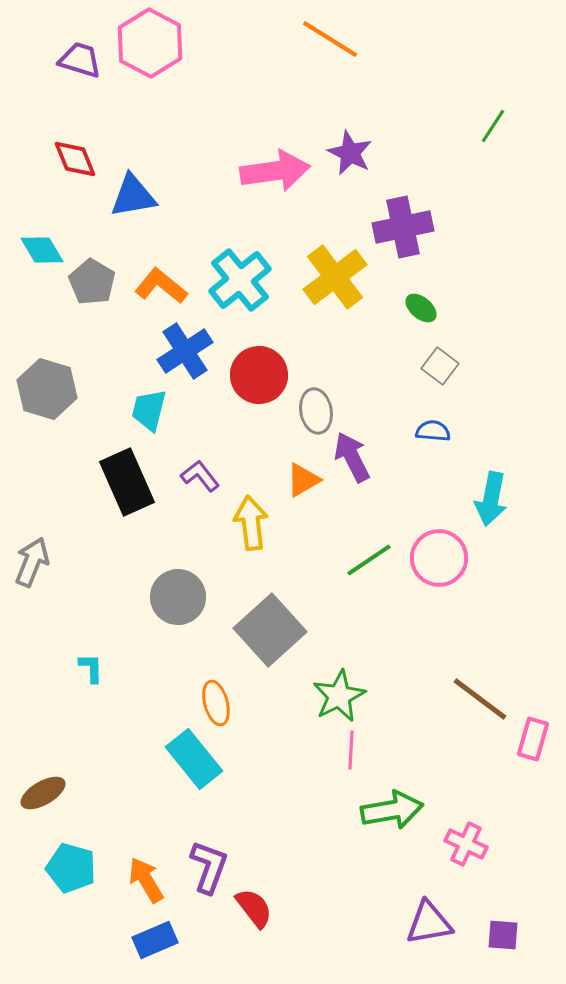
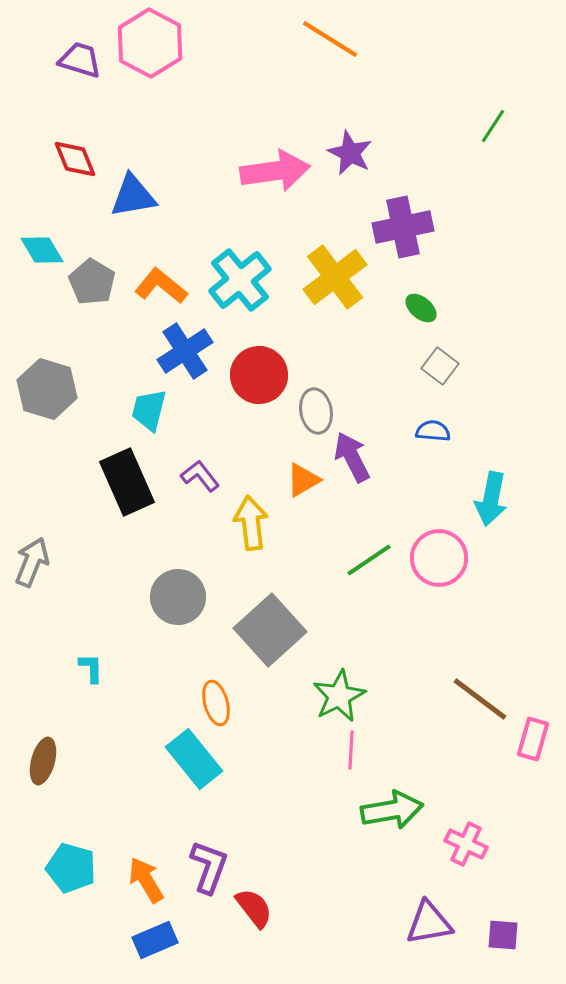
brown ellipse at (43, 793): moved 32 px up; rotated 45 degrees counterclockwise
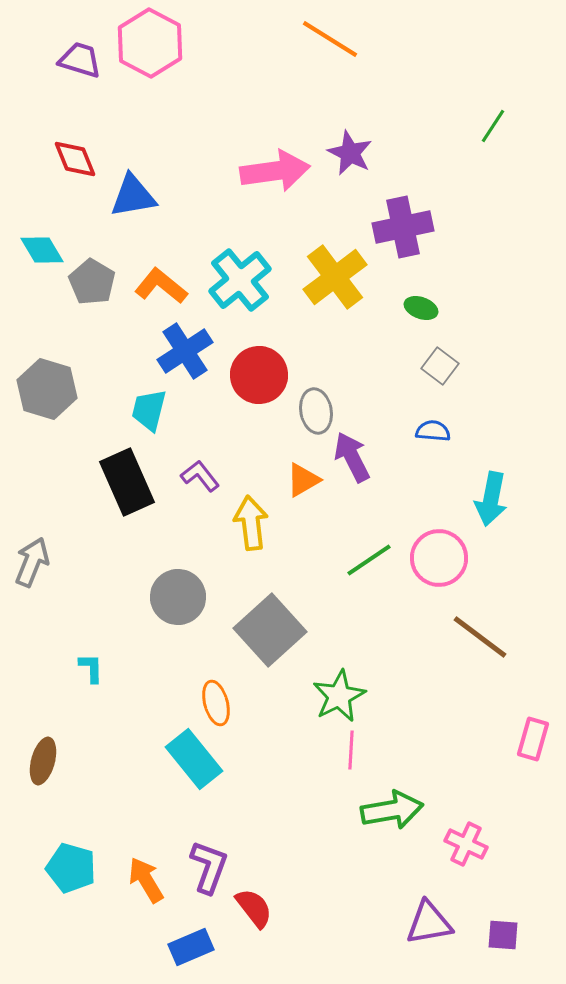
green ellipse at (421, 308): rotated 20 degrees counterclockwise
brown line at (480, 699): moved 62 px up
blue rectangle at (155, 940): moved 36 px right, 7 px down
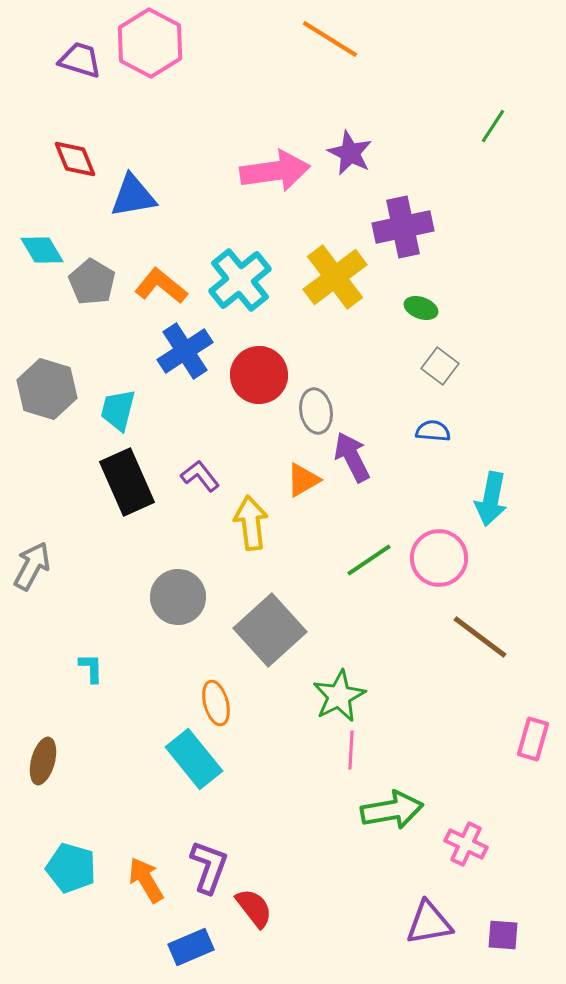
cyan trapezoid at (149, 410): moved 31 px left
gray arrow at (32, 562): moved 4 px down; rotated 6 degrees clockwise
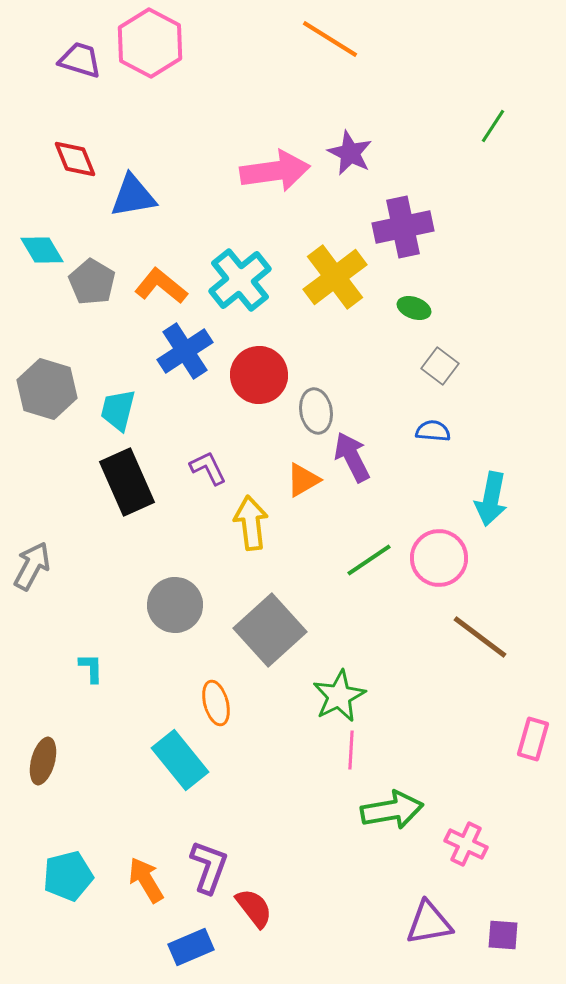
green ellipse at (421, 308): moved 7 px left
purple L-shape at (200, 476): moved 8 px right, 8 px up; rotated 12 degrees clockwise
gray circle at (178, 597): moved 3 px left, 8 px down
cyan rectangle at (194, 759): moved 14 px left, 1 px down
cyan pentagon at (71, 868): moved 3 px left, 8 px down; rotated 30 degrees counterclockwise
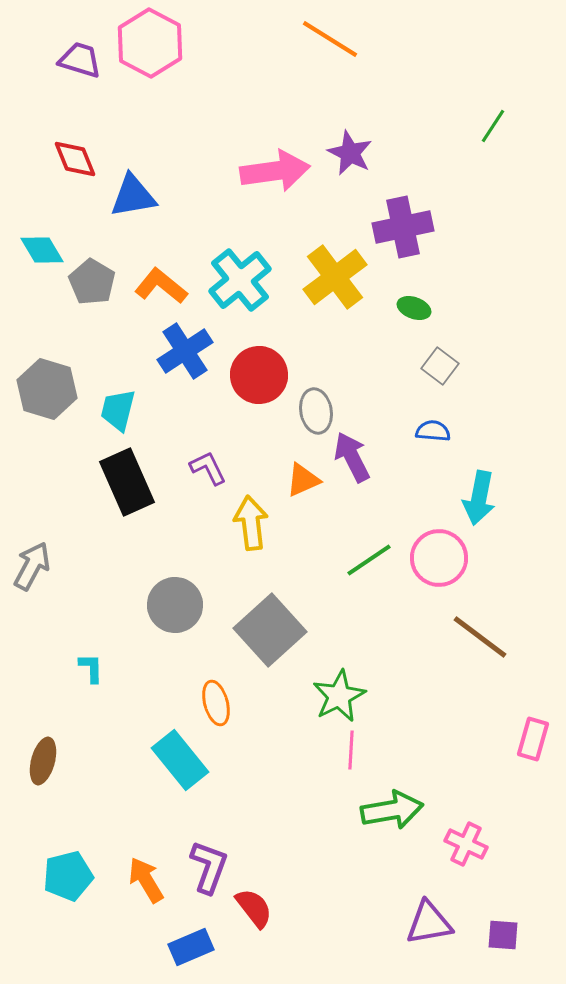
orange triangle at (303, 480): rotated 6 degrees clockwise
cyan arrow at (491, 499): moved 12 px left, 1 px up
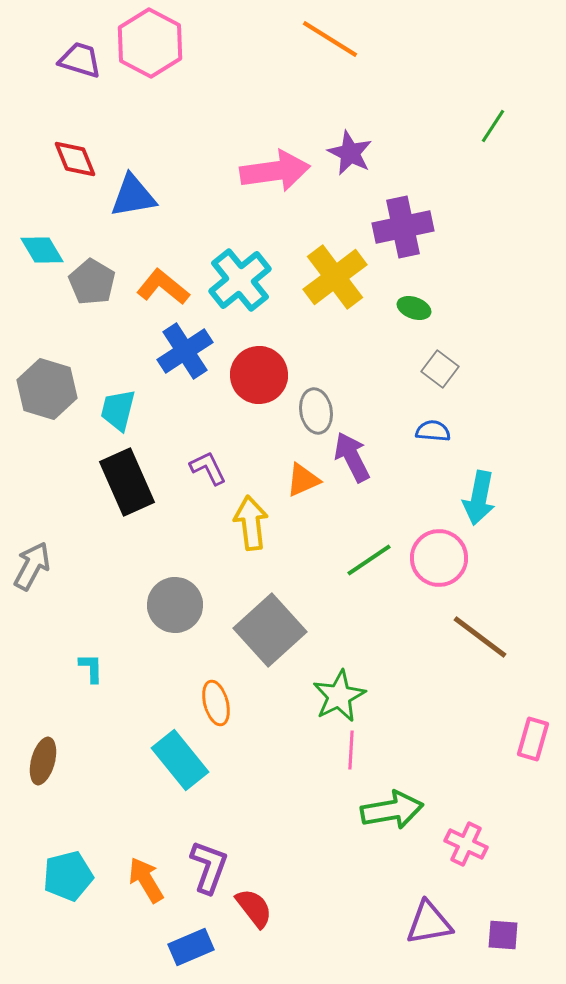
orange L-shape at (161, 286): moved 2 px right, 1 px down
gray square at (440, 366): moved 3 px down
